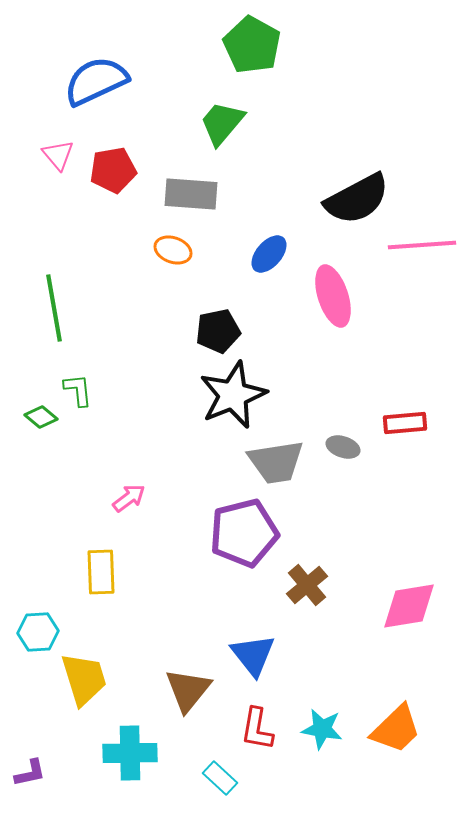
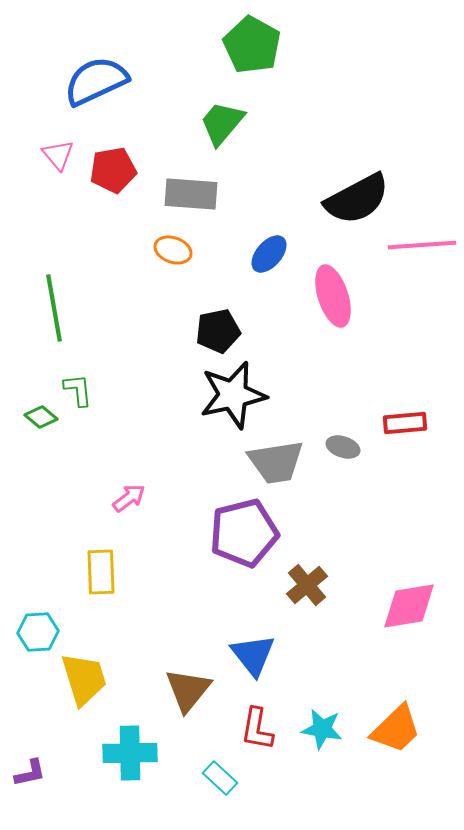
black star: rotated 10 degrees clockwise
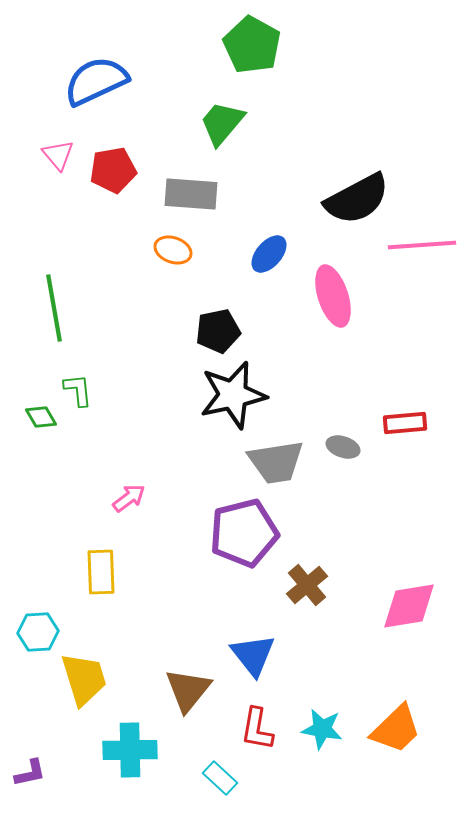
green diamond: rotated 20 degrees clockwise
cyan cross: moved 3 px up
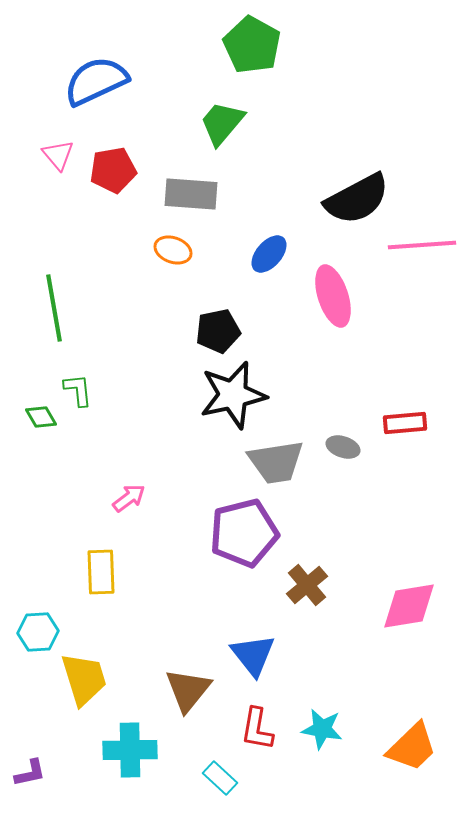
orange trapezoid: moved 16 px right, 18 px down
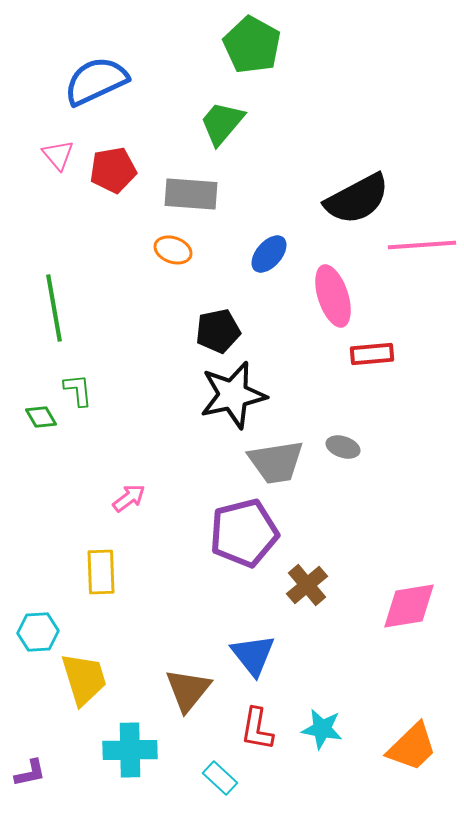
red rectangle: moved 33 px left, 69 px up
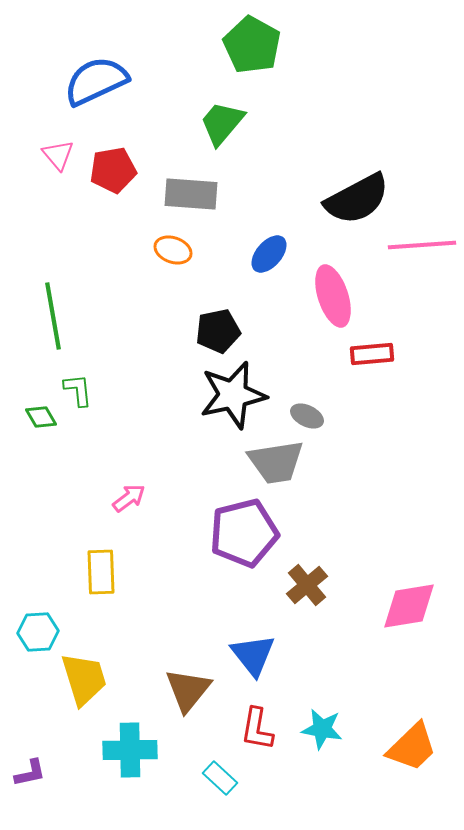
green line: moved 1 px left, 8 px down
gray ellipse: moved 36 px left, 31 px up; rotated 8 degrees clockwise
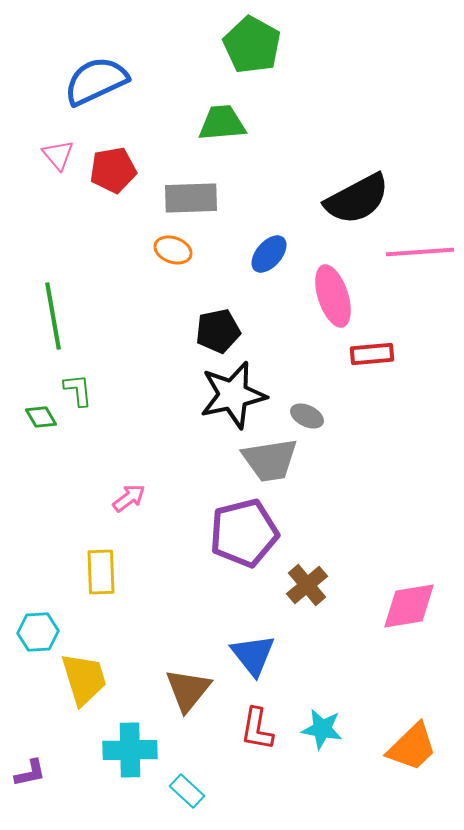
green trapezoid: rotated 45 degrees clockwise
gray rectangle: moved 4 px down; rotated 6 degrees counterclockwise
pink line: moved 2 px left, 7 px down
gray trapezoid: moved 6 px left, 2 px up
cyan rectangle: moved 33 px left, 13 px down
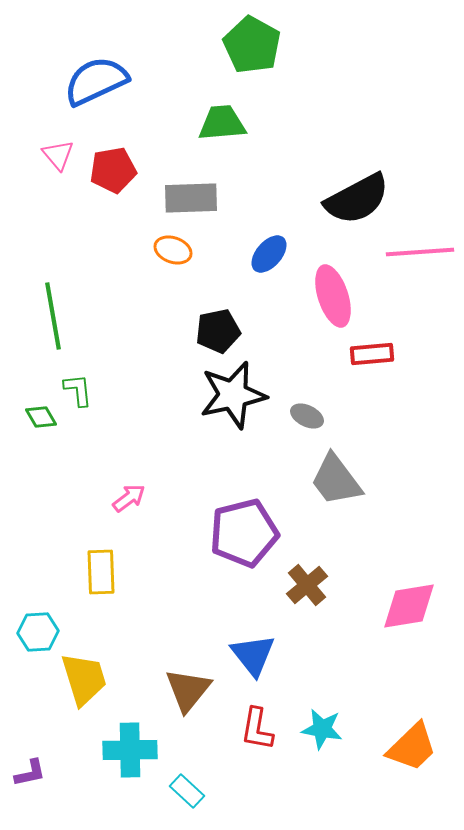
gray trapezoid: moved 66 px right, 20 px down; rotated 62 degrees clockwise
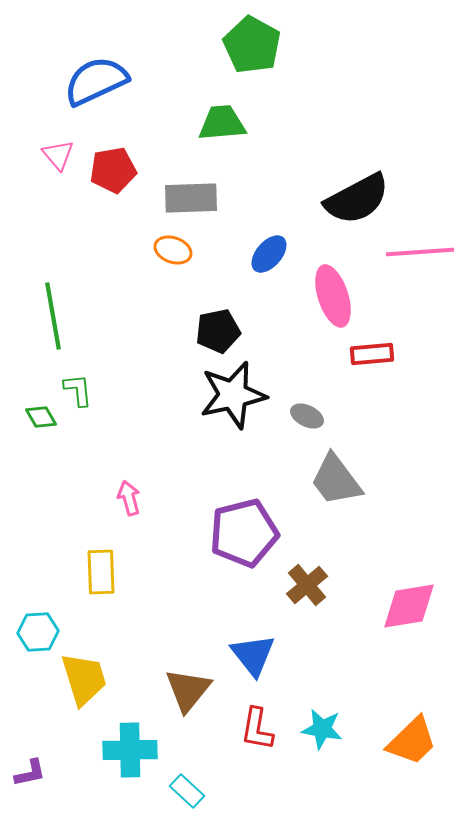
pink arrow: rotated 68 degrees counterclockwise
orange trapezoid: moved 6 px up
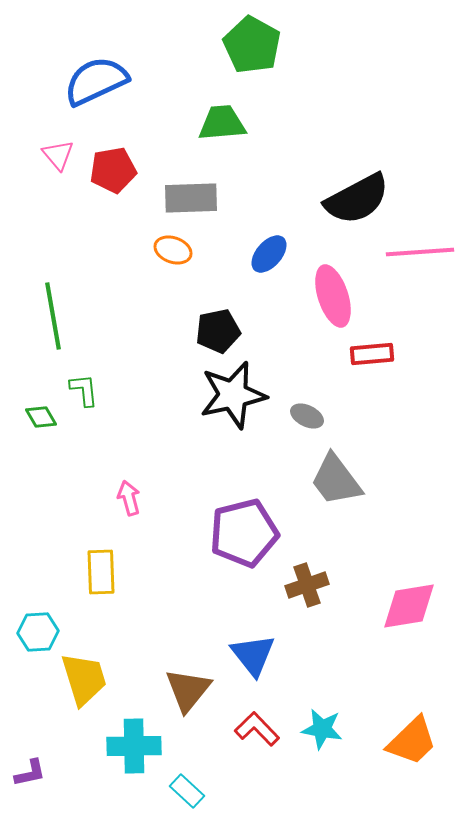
green L-shape: moved 6 px right
brown cross: rotated 21 degrees clockwise
red L-shape: rotated 126 degrees clockwise
cyan cross: moved 4 px right, 4 px up
